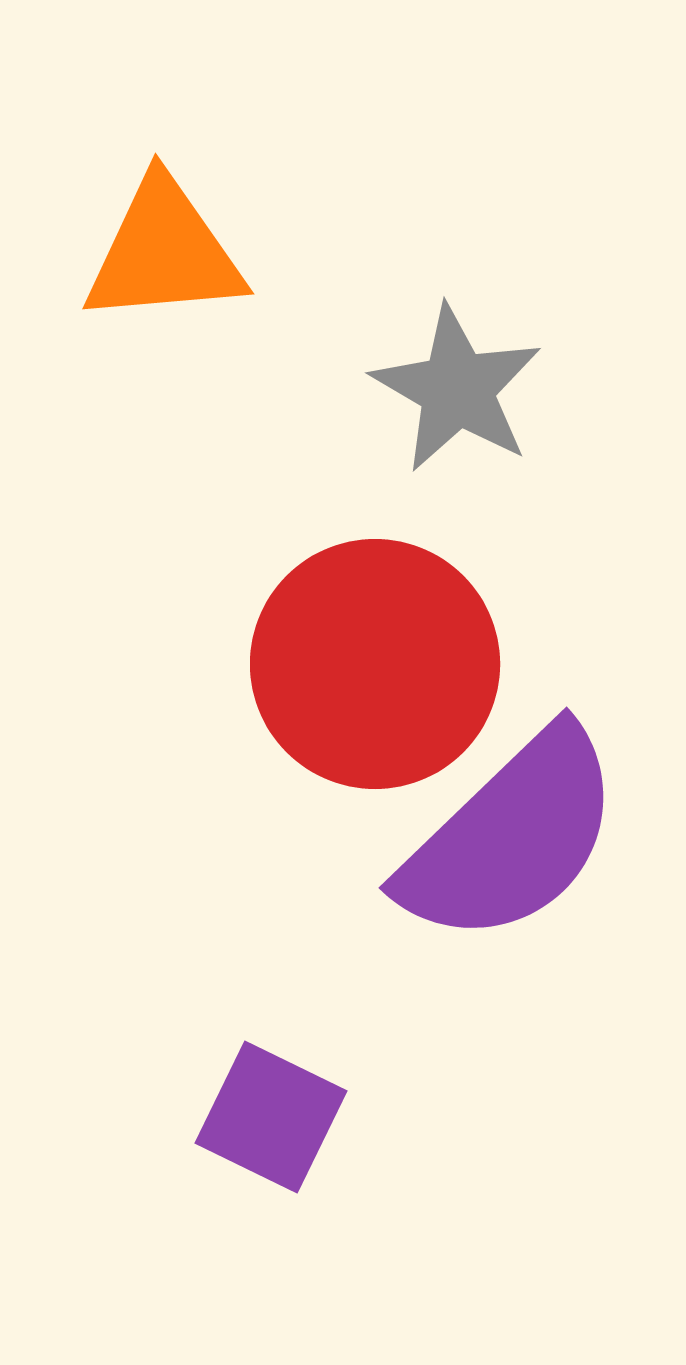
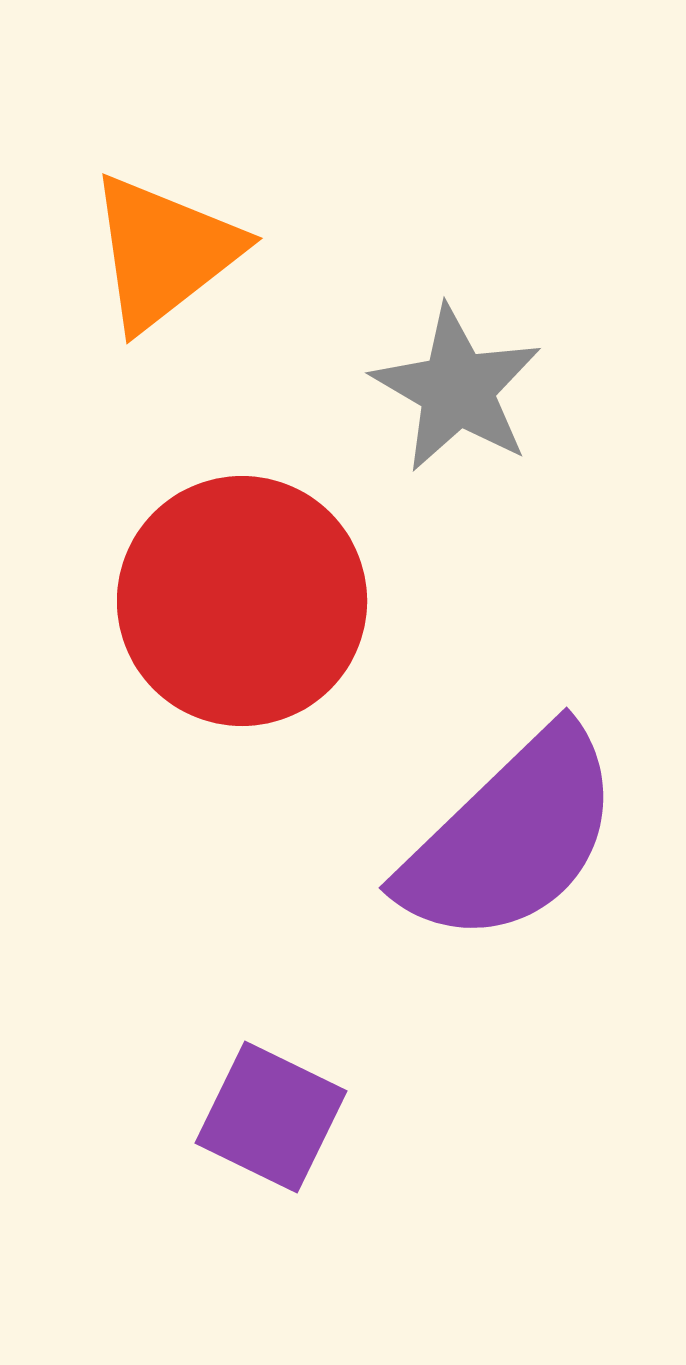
orange triangle: rotated 33 degrees counterclockwise
red circle: moved 133 px left, 63 px up
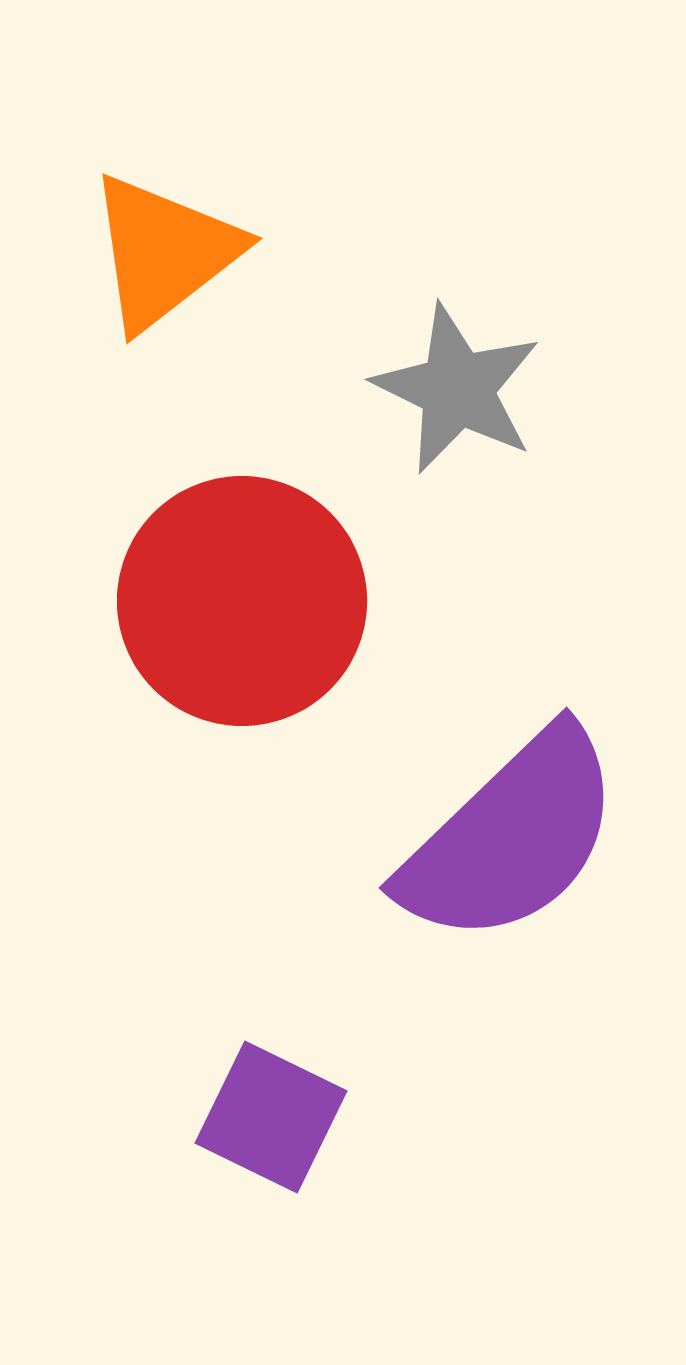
gray star: rotated 4 degrees counterclockwise
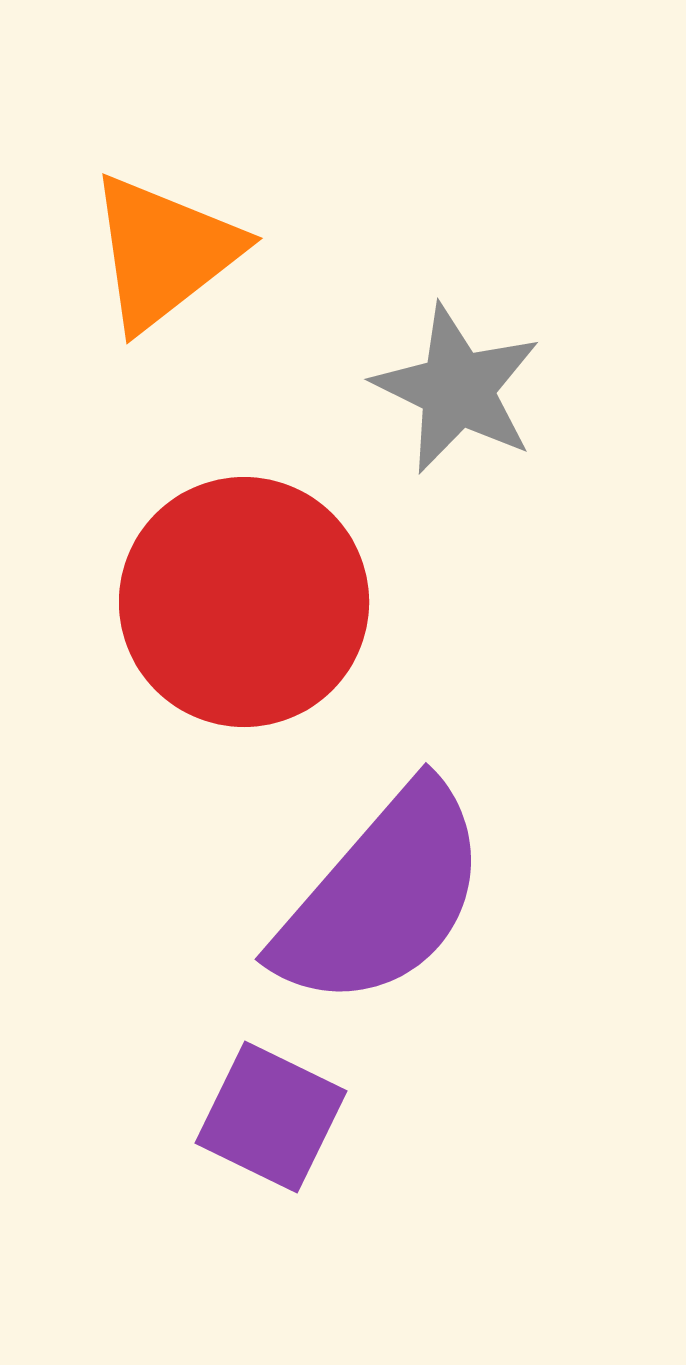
red circle: moved 2 px right, 1 px down
purple semicircle: moved 129 px left, 60 px down; rotated 5 degrees counterclockwise
